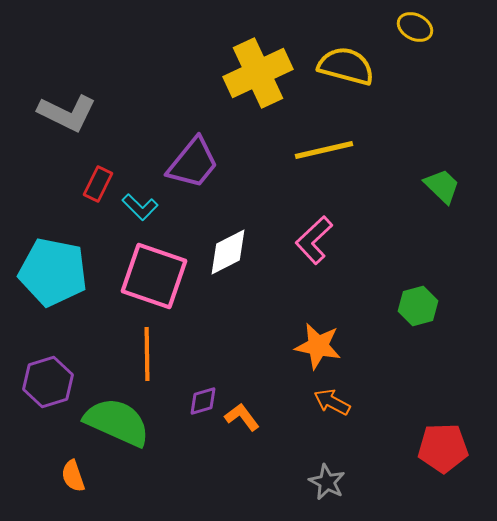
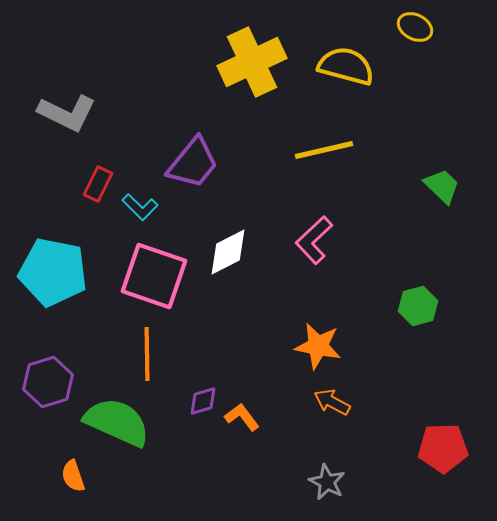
yellow cross: moved 6 px left, 11 px up
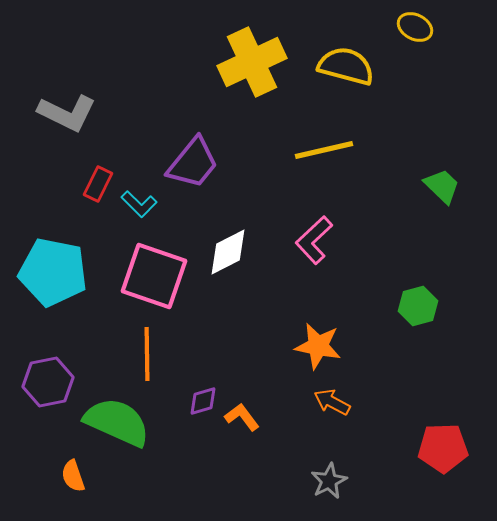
cyan L-shape: moved 1 px left, 3 px up
purple hexagon: rotated 6 degrees clockwise
gray star: moved 2 px right, 1 px up; rotated 18 degrees clockwise
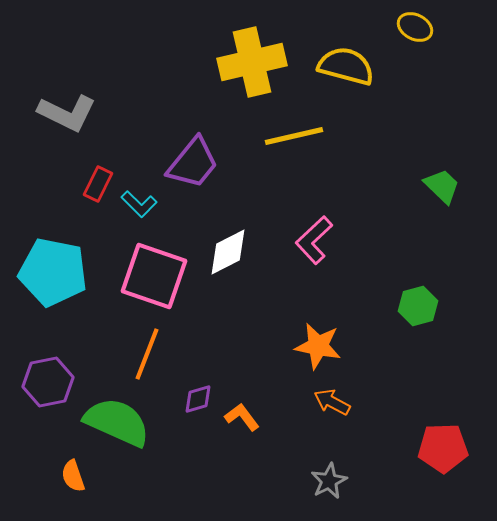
yellow cross: rotated 12 degrees clockwise
yellow line: moved 30 px left, 14 px up
orange line: rotated 22 degrees clockwise
purple diamond: moved 5 px left, 2 px up
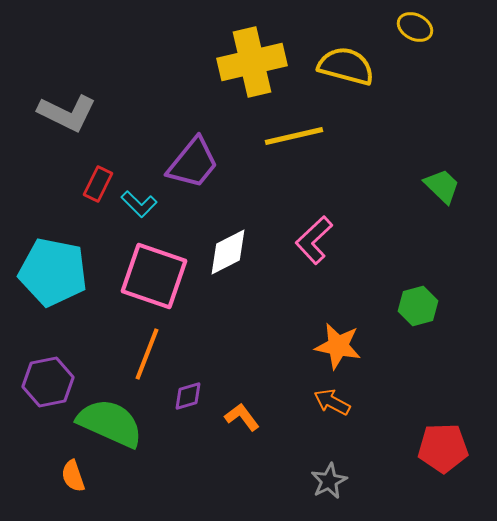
orange star: moved 20 px right
purple diamond: moved 10 px left, 3 px up
green semicircle: moved 7 px left, 1 px down
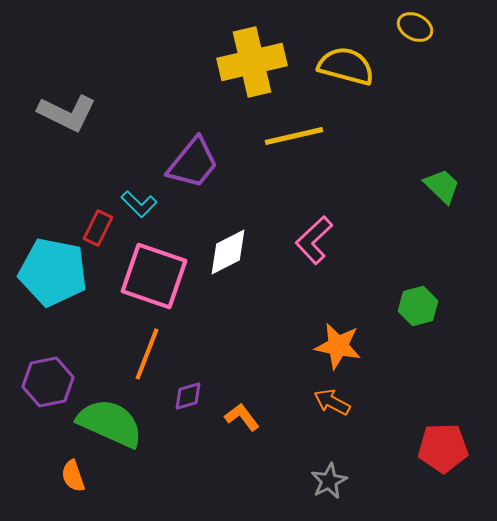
red rectangle: moved 44 px down
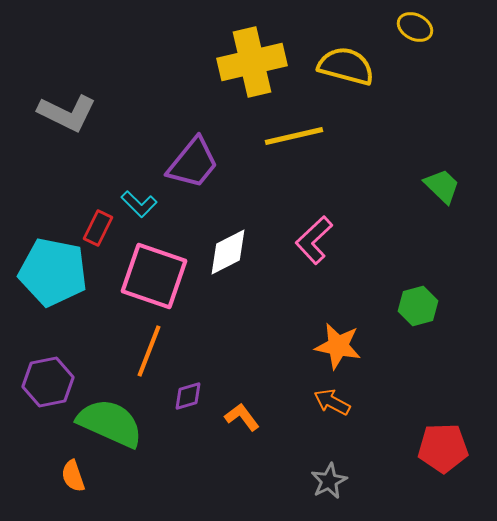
orange line: moved 2 px right, 3 px up
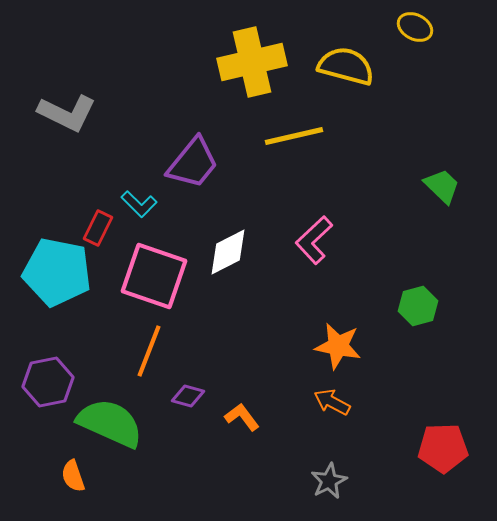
cyan pentagon: moved 4 px right
purple diamond: rotated 32 degrees clockwise
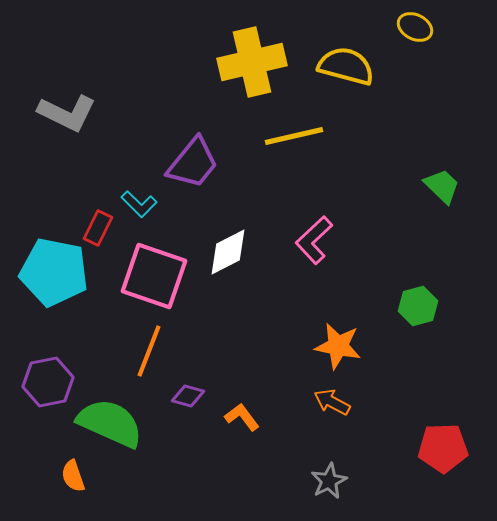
cyan pentagon: moved 3 px left
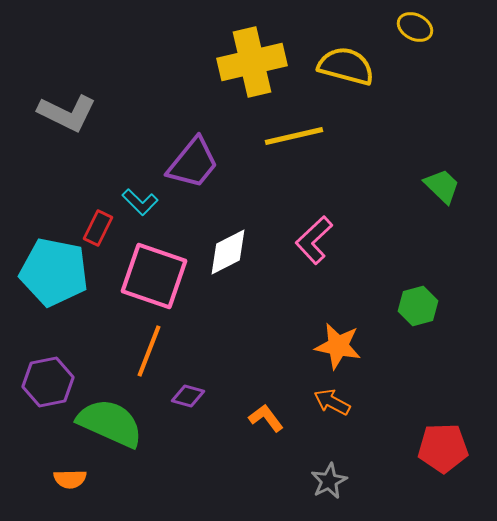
cyan L-shape: moved 1 px right, 2 px up
orange L-shape: moved 24 px right, 1 px down
orange semicircle: moved 3 px left, 3 px down; rotated 72 degrees counterclockwise
